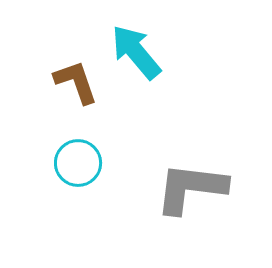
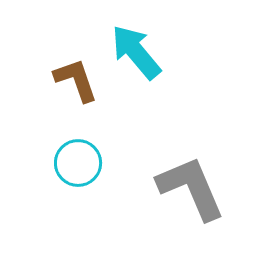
brown L-shape: moved 2 px up
gray L-shape: rotated 60 degrees clockwise
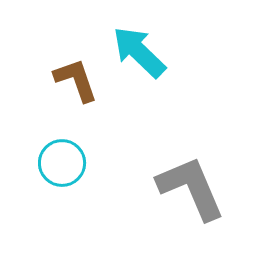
cyan arrow: moved 3 px right; rotated 6 degrees counterclockwise
cyan circle: moved 16 px left
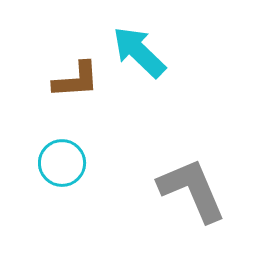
brown L-shape: rotated 105 degrees clockwise
gray L-shape: moved 1 px right, 2 px down
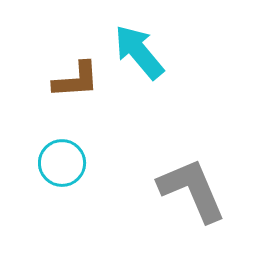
cyan arrow: rotated 6 degrees clockwise
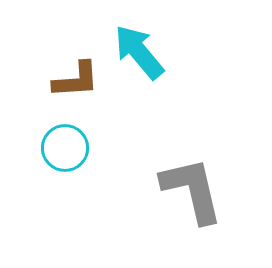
cyan circle: moved 3 px right, 15 px up
gray L-shape: rotated 10 degrees clockwise
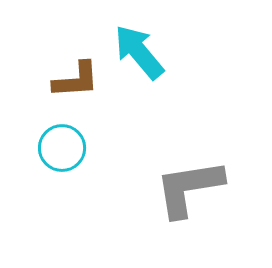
cyan circle: moved 3 px left
gray L-shape: moved 3 px left, 2 px up; rotated 86 degrees counterclockwise
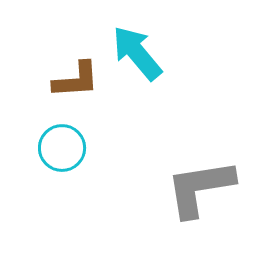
cyan arrow: moved 2 px left, 1 px down
gray L-shape: moved 11 px right
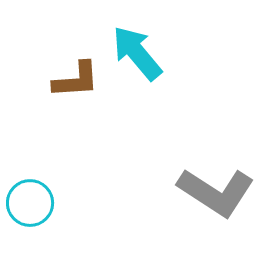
cyan circle: moved 32 px left, 55 px down
gray L-shape: moved 16 px right, 4 px down; rotated 138 degrees counterclockwise
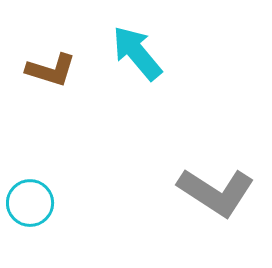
brown L-shape: moved 25 px left, 10 px up; rotated 21 degrees clockwise
